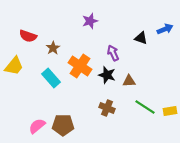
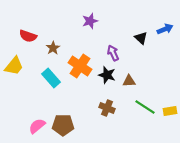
black triangle: rotated 24 degrees clockwise
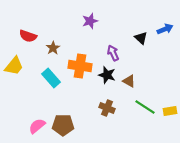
orange cross: rotated 25 degrees counterclockwise
brown triangle: rotated 32 degrees clockwise
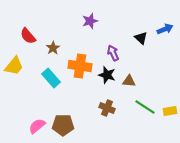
red semicircle: rotated 30 degrees clockwise
brown triangle: rotated 24 degrees counterclockwise
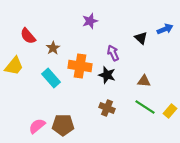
brown triangle: moved 15 px right
yellow rectangle: rotated 40 degrees counterclockwise
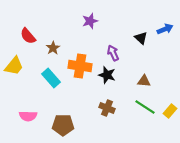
pink semicircle: moved 9 px left, 10 px up; rotated 138 degrees counterclockwise
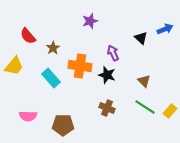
brown triangle: rotated 40 degrees clockwise
